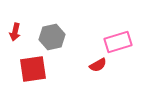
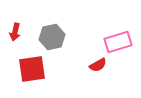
red square: moved 1 px left
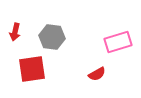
gray hexagon: rotated 20 degrees clockwise
red semicircle: moved 1 px left, 9 px down
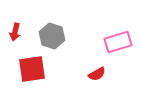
gray hexagon: moved 1 px up; rotated 10 degrees clockwise
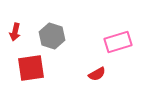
red square: moved 1 px left, 1 px up
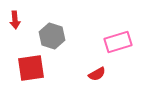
red arrow: moved 12 px up; rotated 18 degrees counterclockwise
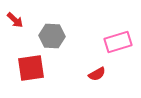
red arrow: rotated 42 degrees counterclockwise
gray hexagon: rotated 15 degrees counterclockwise
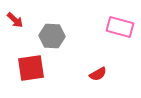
pink rectangle: moved 2 px right, 15 px up; rotated 32 degrees clockwise
red semicircle: moved 1 px right
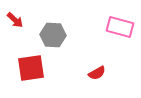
gray hexagon: moved 1 px right, 1 px up
red semicircle: moved 1 px left, 1 px up
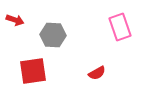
red arrow: rotated 24 degrees counterclockwise
pink rectangle: rotated 56 degrees clockwise
red square: moved 2 px right, 3 px down
